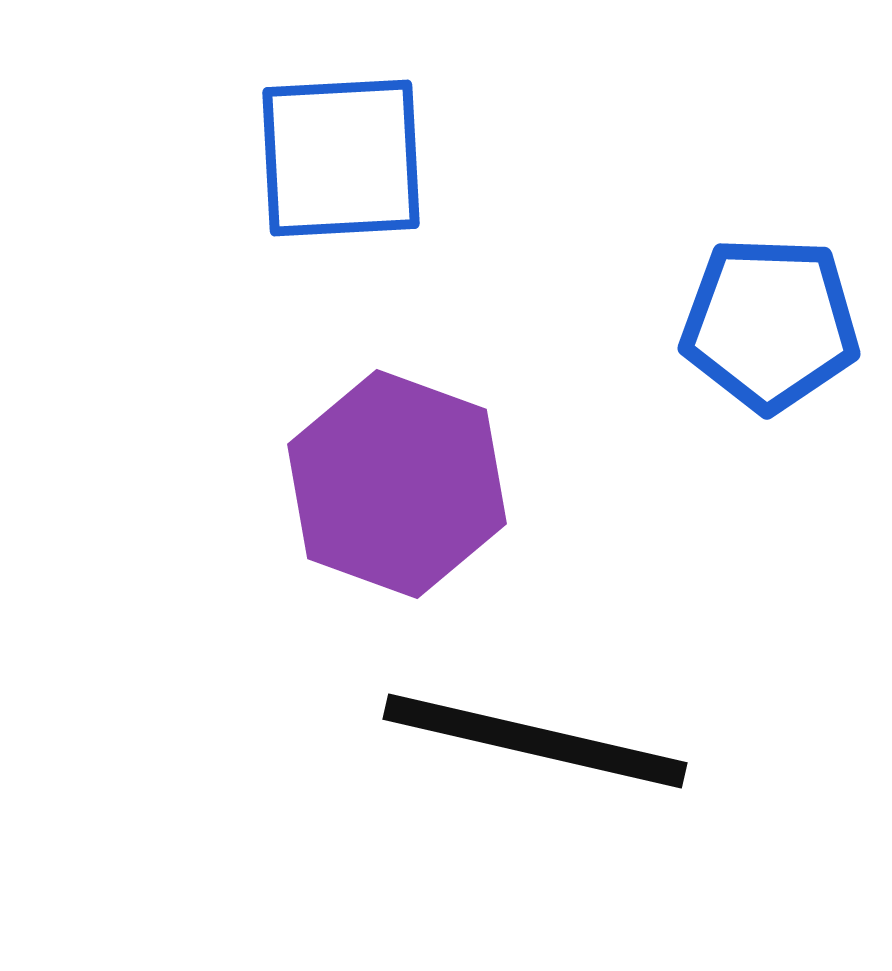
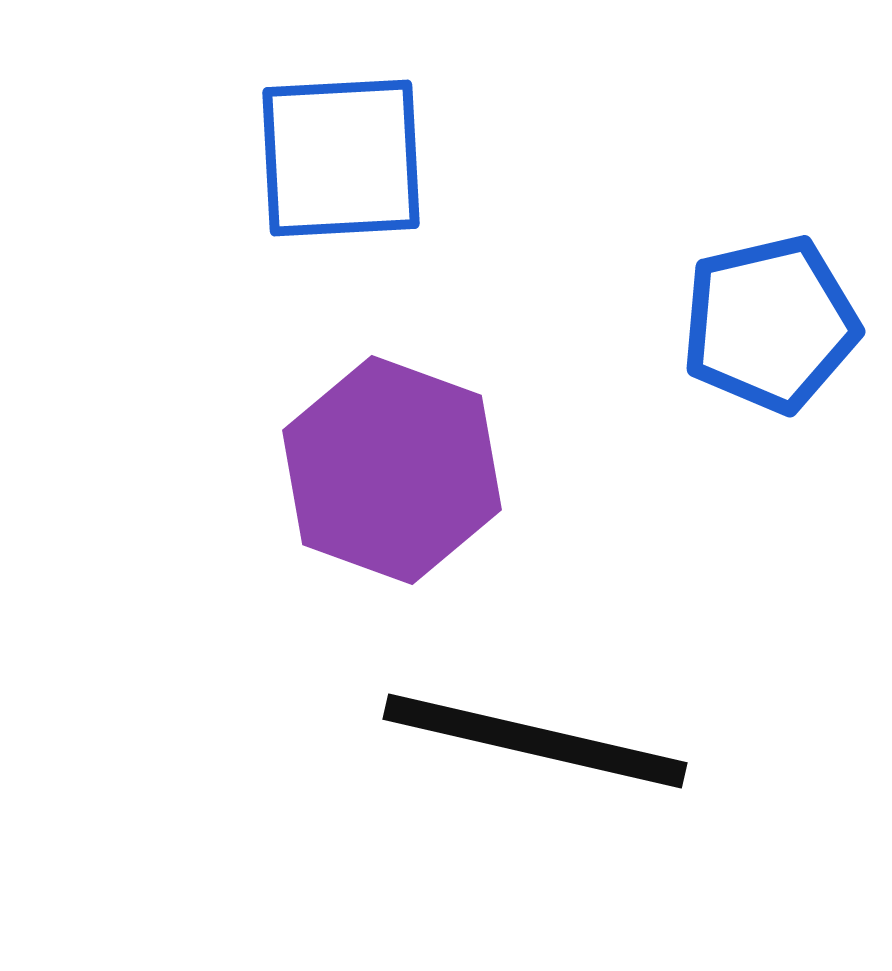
blue pentagon: rotated 15 degrees counterclockwise
purple hexagon: moved 5 px left, 14 px up
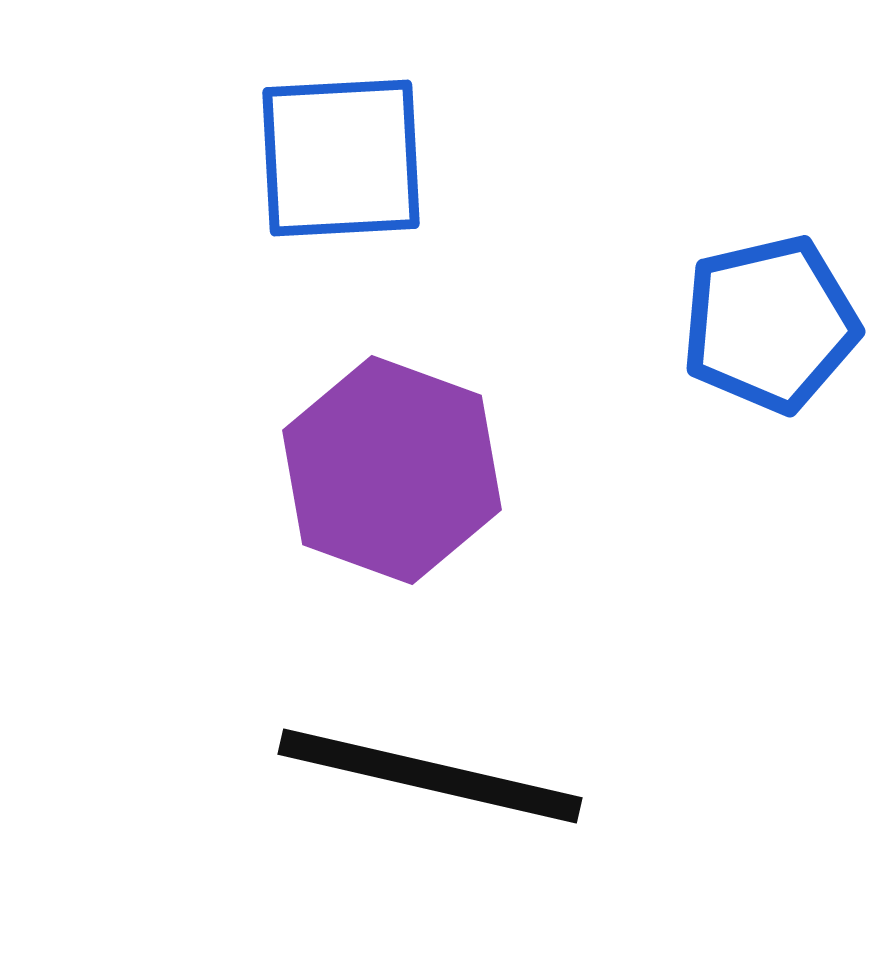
black line: moved 105 px left, 35 px down
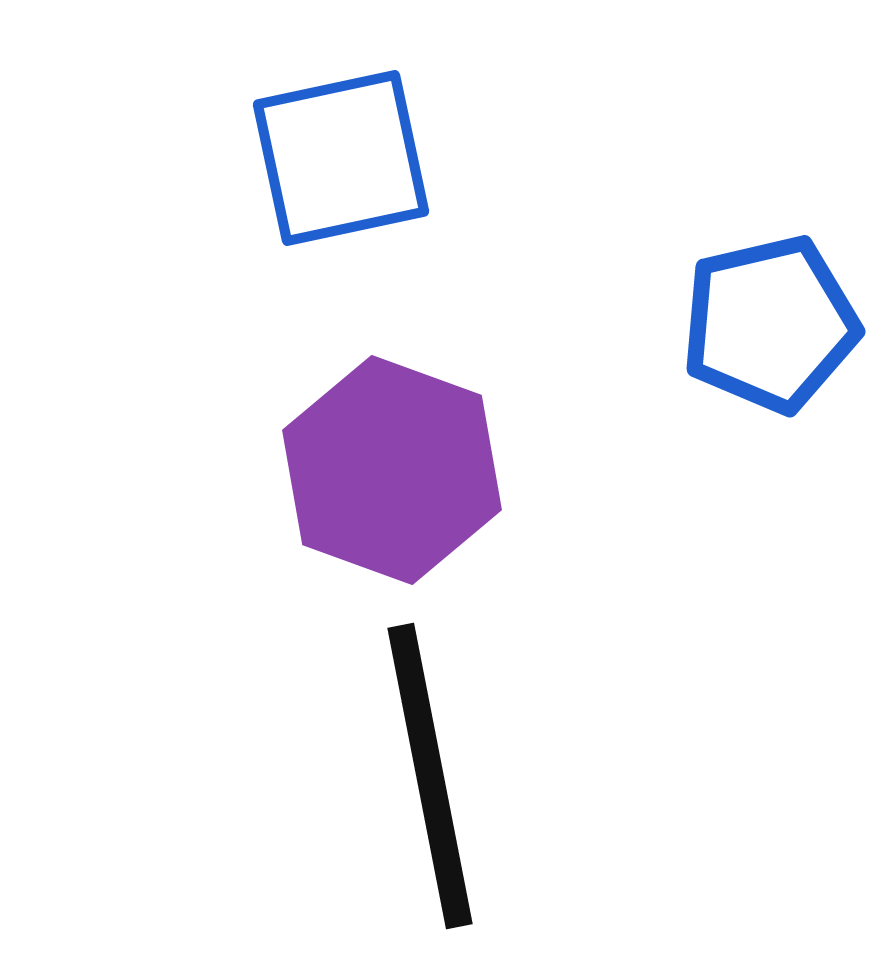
blue square: rotated 9 degrees counterclockwise
black line: rotated 66 degrees clockwise
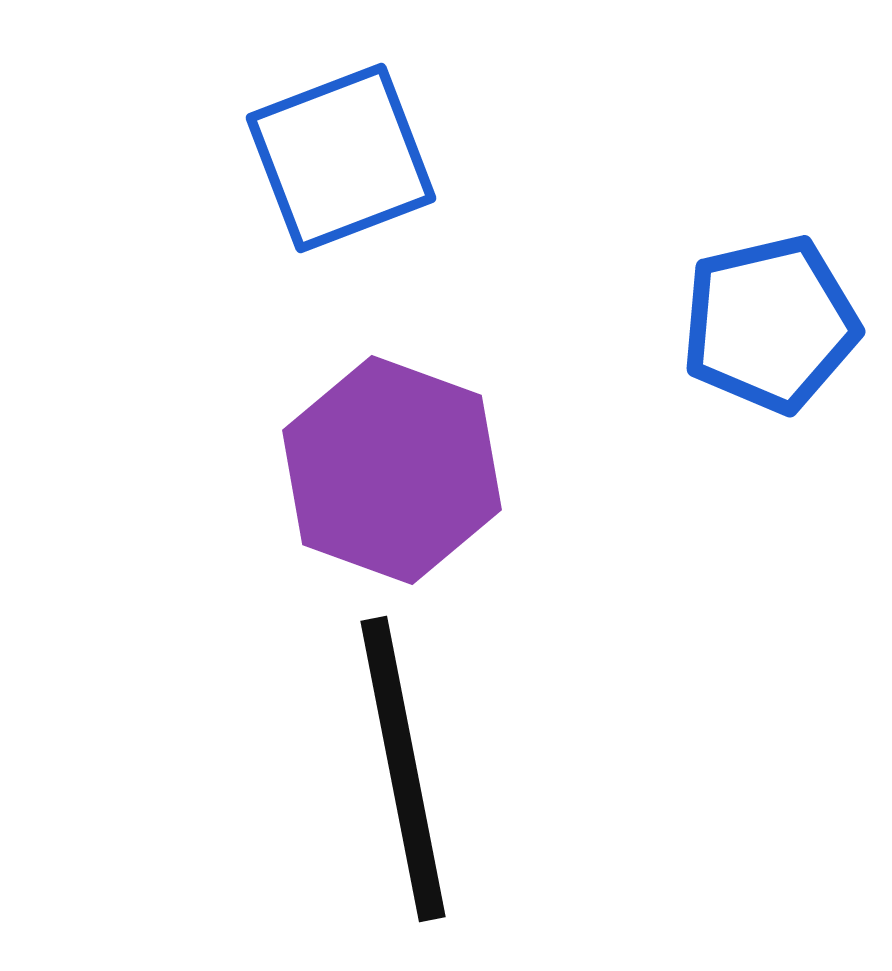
blue square: rotated 9 degrees counterclockwise
black line: moved 27 px left, 7 px up
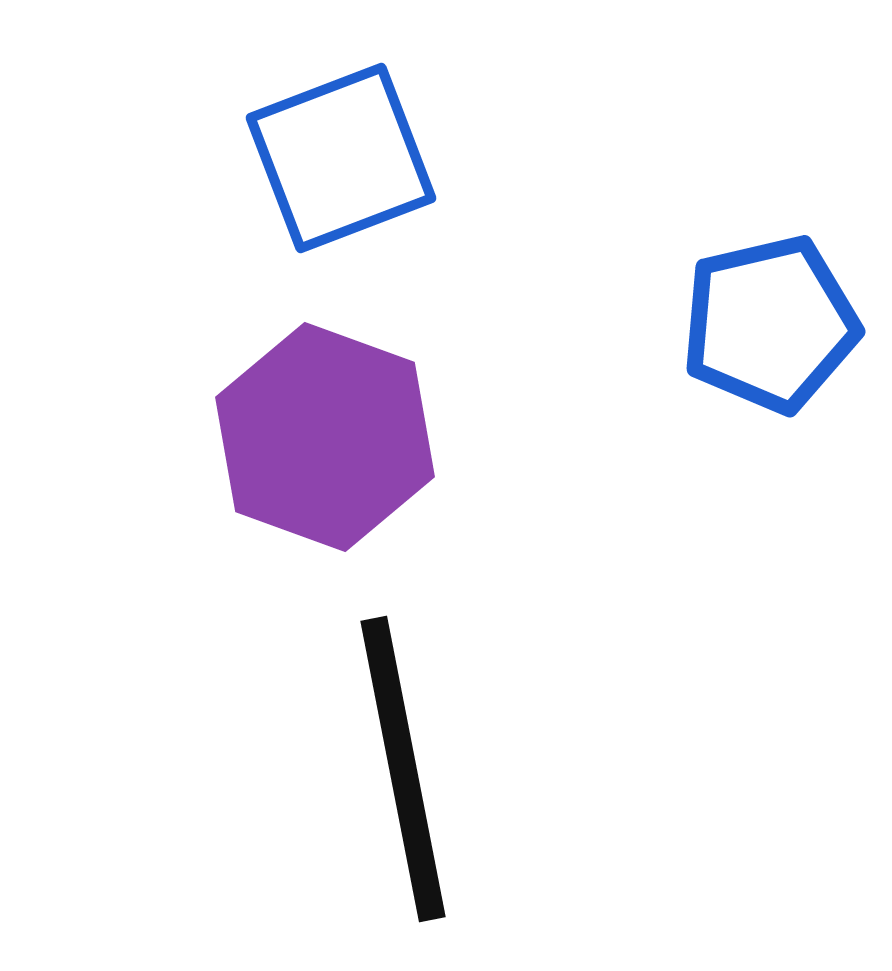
purple hexagon: moved 67 px left, 33 px up
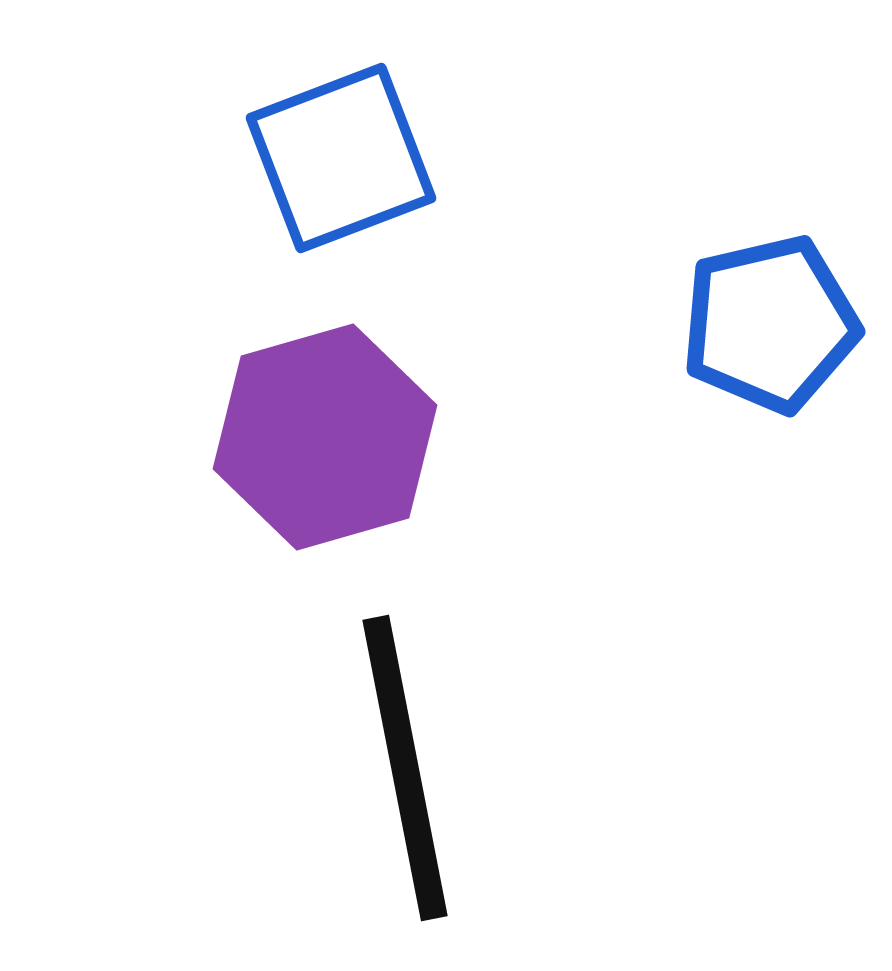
purple hexagon: rotated 24 degrees clockwise
black line: moved 2 px right, 1 px up
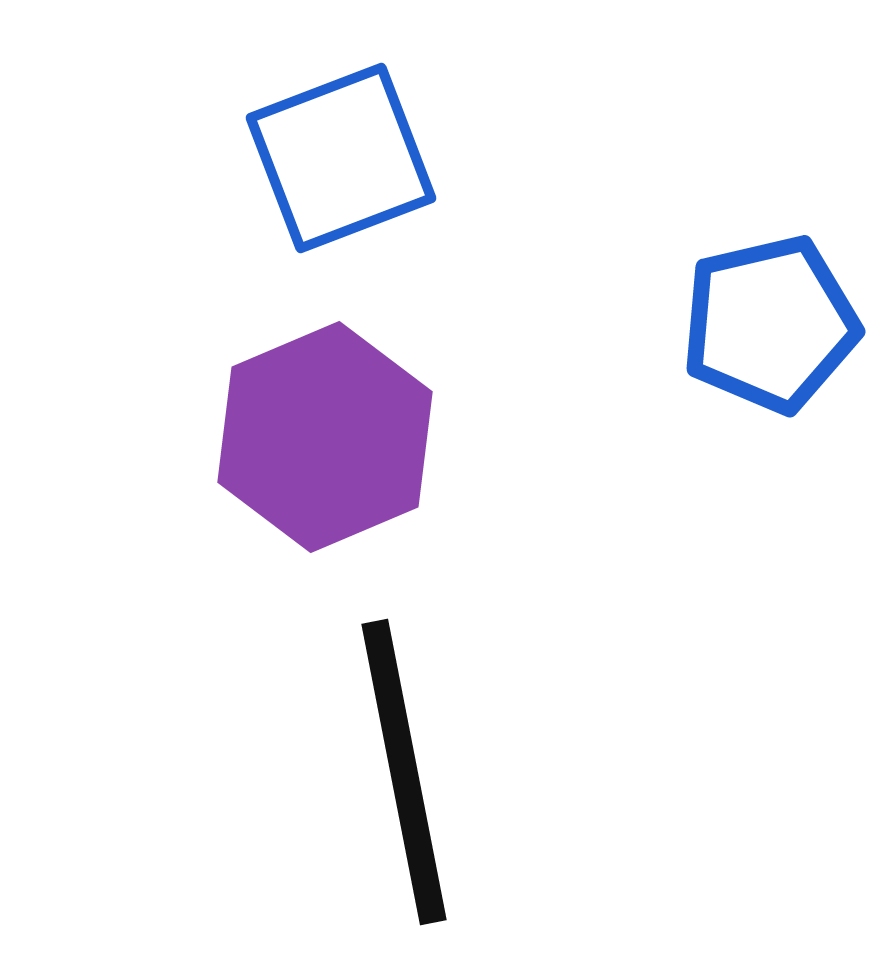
purple hexagon: rotated 7 degrees counterclockwise
black line: moved 1 px left, 4 px down
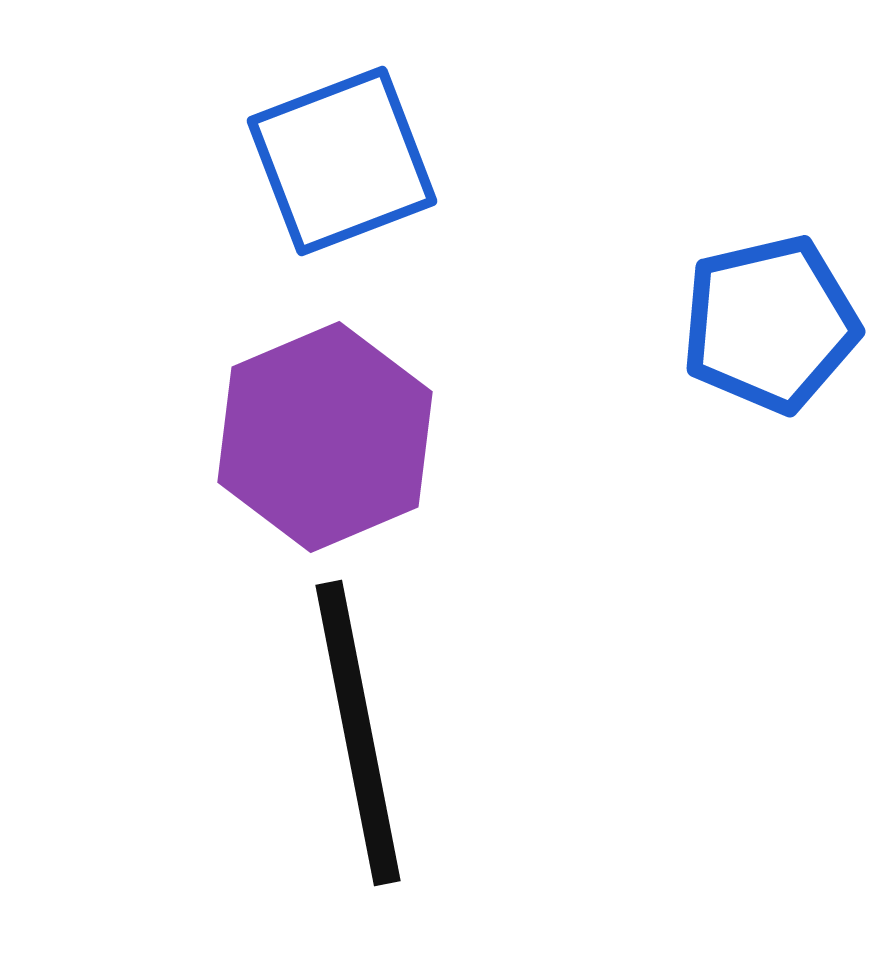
blue square: moved 1 px right, 3 px down
black line: moved 46 px left, 39 px up
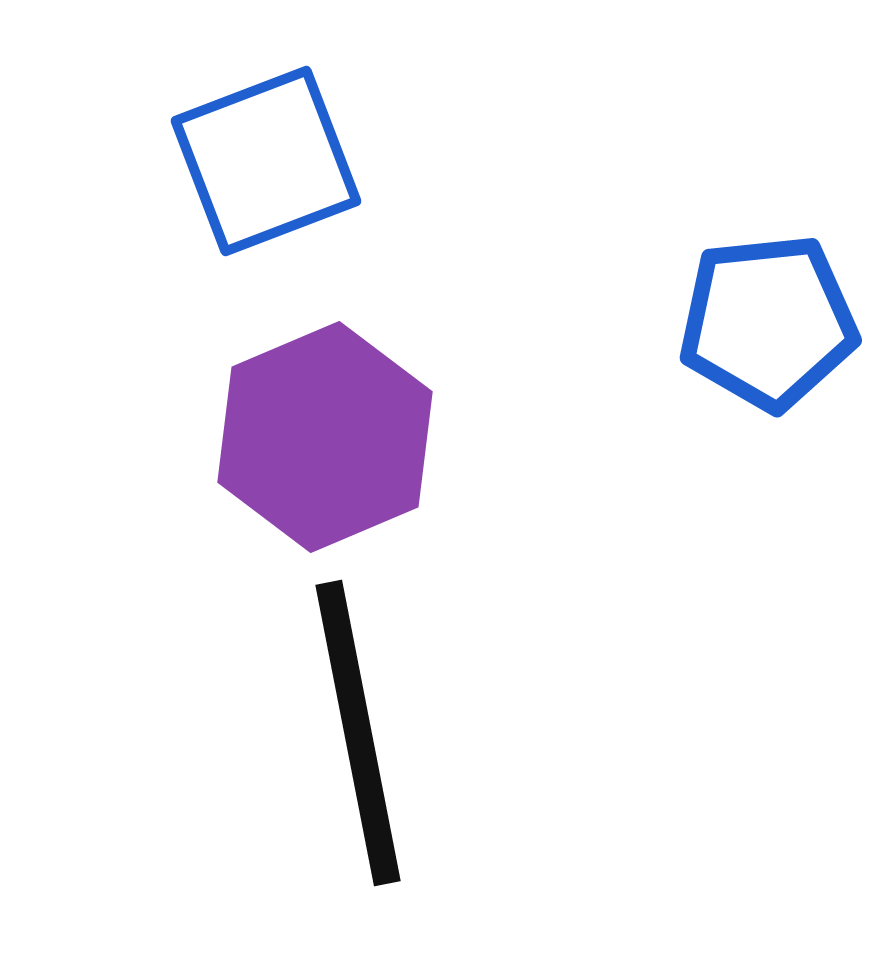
blue square: moved 76 px left
blue pentagon: moved 2 px left, 2 px up; rotated 7 degrees clockwise
